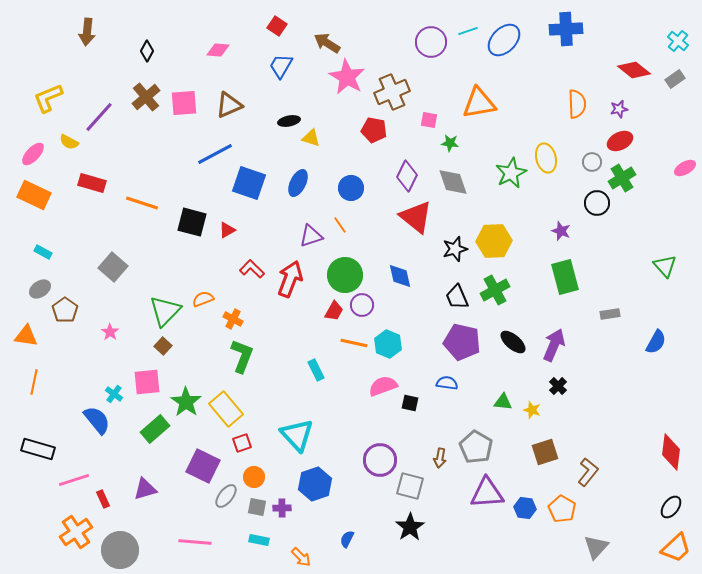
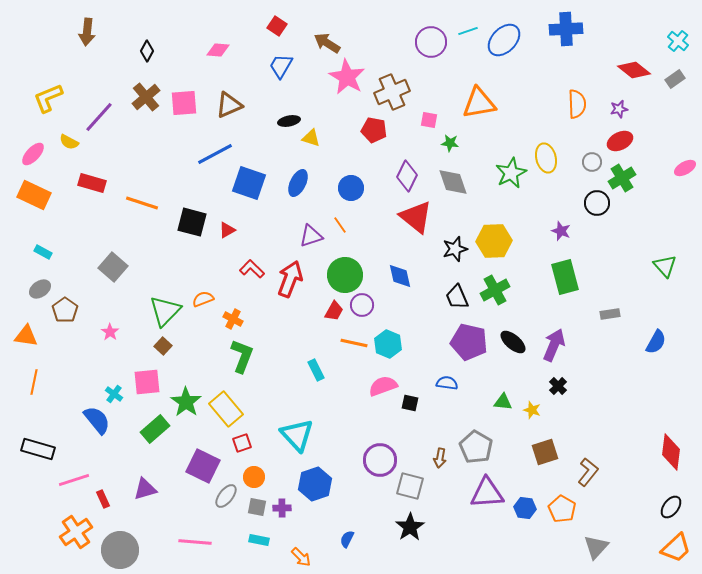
purple pentagon at (462, 342): moved 7 px right
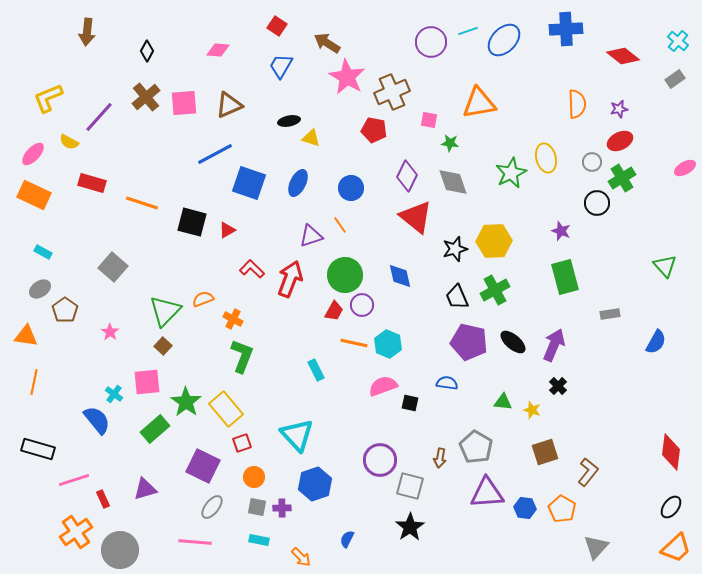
red diamond at (634, 70): moved 11 px left, 14 px up
gray ellipse at (226, 496): moved 14 px left, 11 px down
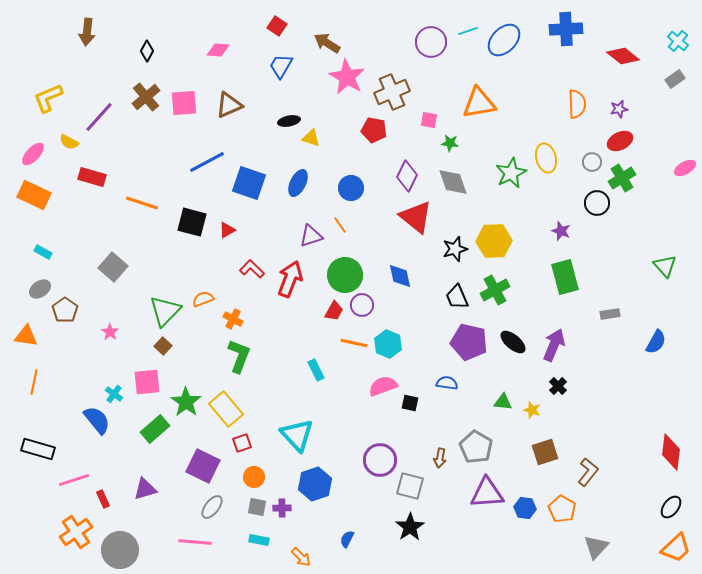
blue line at (215, 154): moved 8 px left, 8 px down
red rectangle at (92, 183): moved 6 px up
green L-shape at (242, 356): moved 3 px left
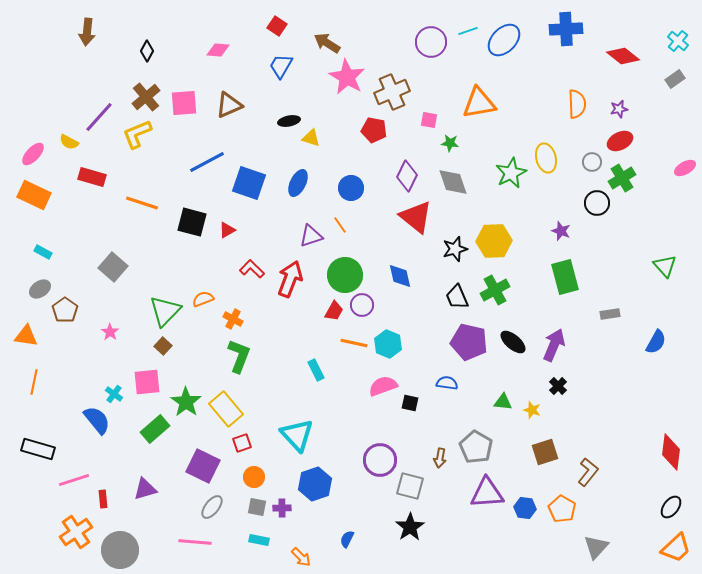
yellow L-shape at (48, 98): moved 89 px right, 36 px down
red rectangle at (103, 499): rotated 18 degrees clockwise
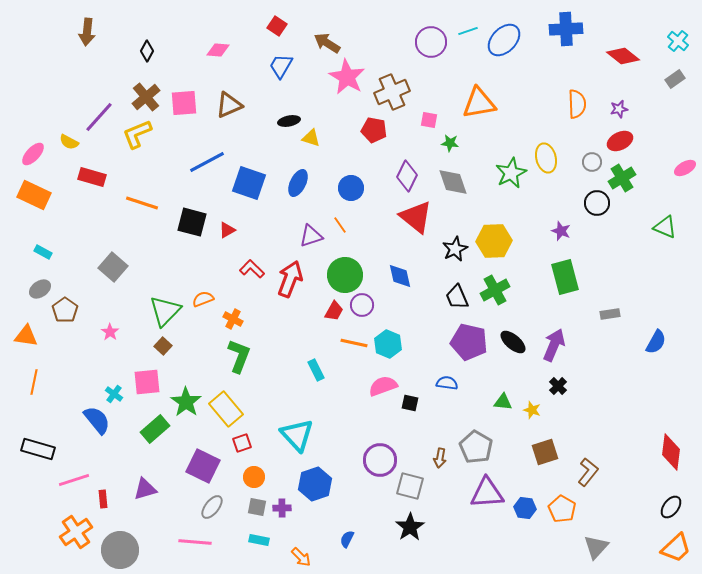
black star at (455, 249): rotated 10 degrees counterclockwise
green triangle at (665, 266): moved 39 px up; rotated 25 degrees counterclockwise
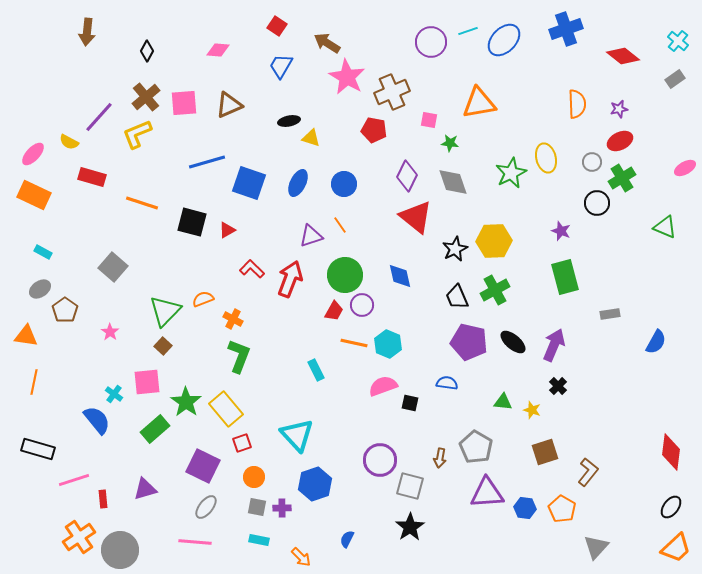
blue cross at (566, 29): rotated 16 degrees counterclockwise
blue line at (207, 162): rotated 12 degrees clockwise
blue circle at (351, 188): moved 7 px left, 4 px up
gray ellipse at (212, 507): moved 6 px left
orange cross at (76, 532): moved 3 px right, 5 px down
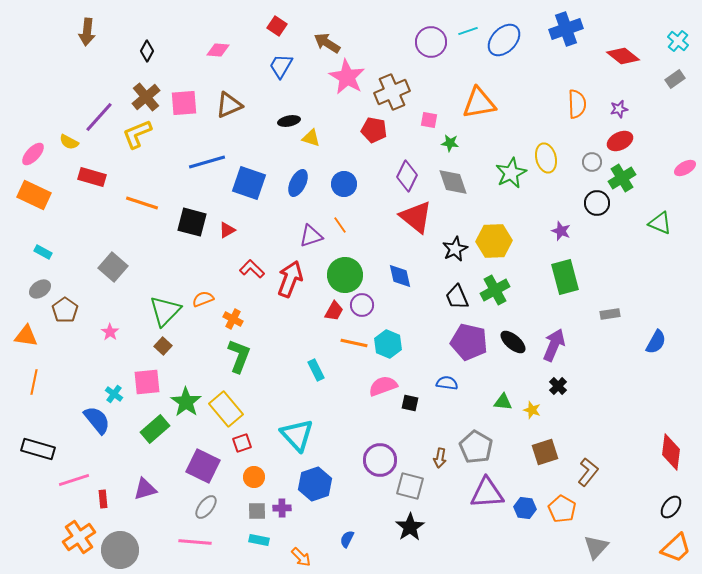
green triangle at (665, 227): moved 5 px left, 4 px up
gray square at (257, 507): moved 4 px down; rotated 12 degrees counterclockwise
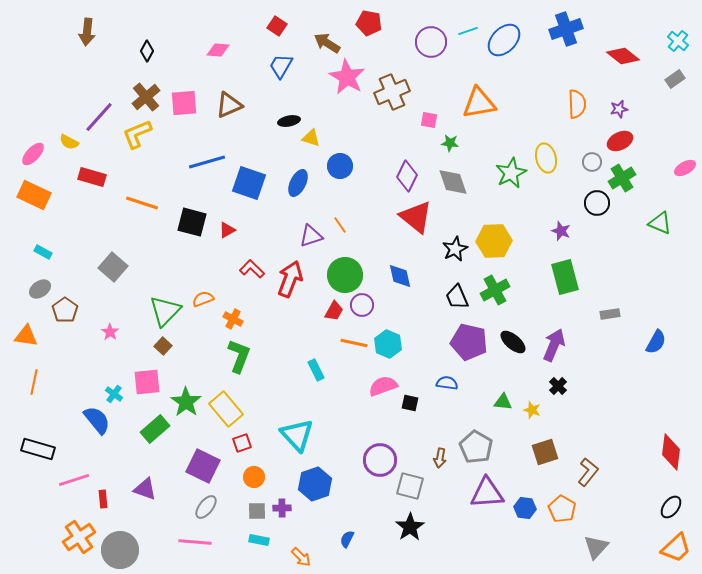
red pentagon at (374, 130): moved 5 px left, 107 px up
blue circle at (344, 184): moved 4 px left, 18 px up
purple triangle at (145, 489): rotated 35 degrees clockwise
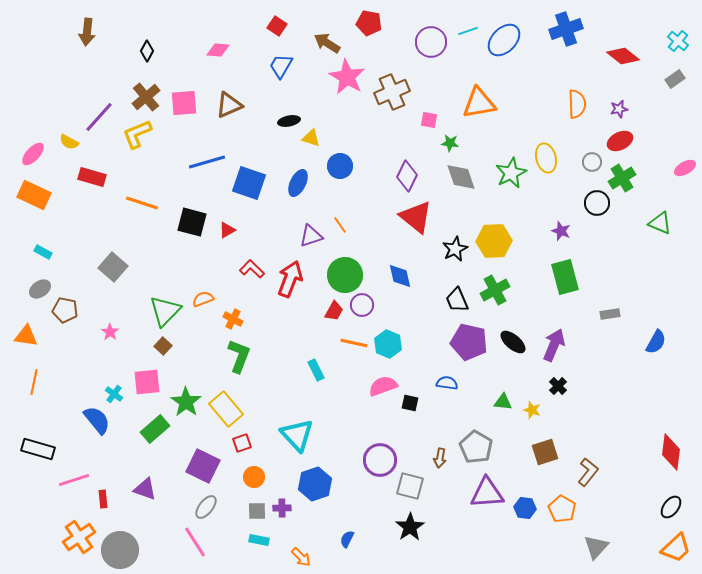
gray diamond at (453, 182): moved 8 px right, 5 px up
black trapezoid at (457, 297): moved 3 px down
brown pentagon at (65, 310): rotated 25 degrees counterclockwise
pink line at (195, 542): rotated 52 degrees clockwise
